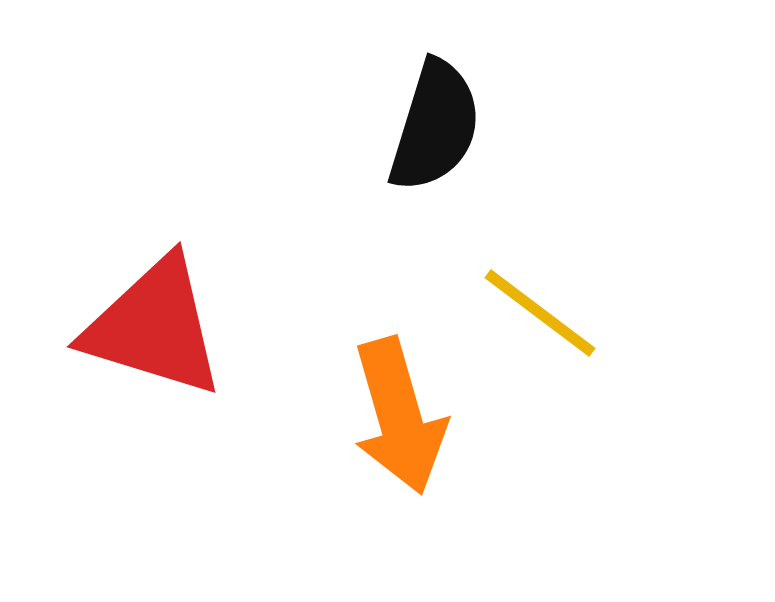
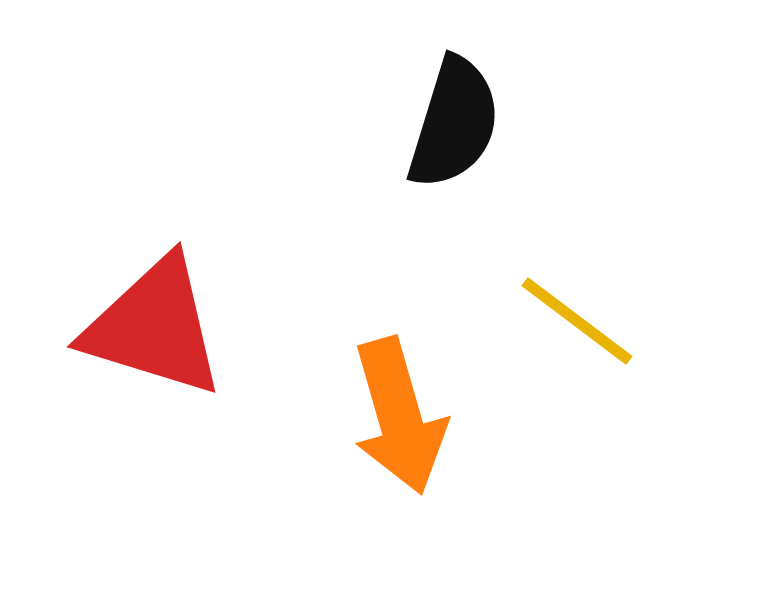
black semicircle: moved 19 px right, 3 px up
yellow line: moved 37 px right, 8 px down
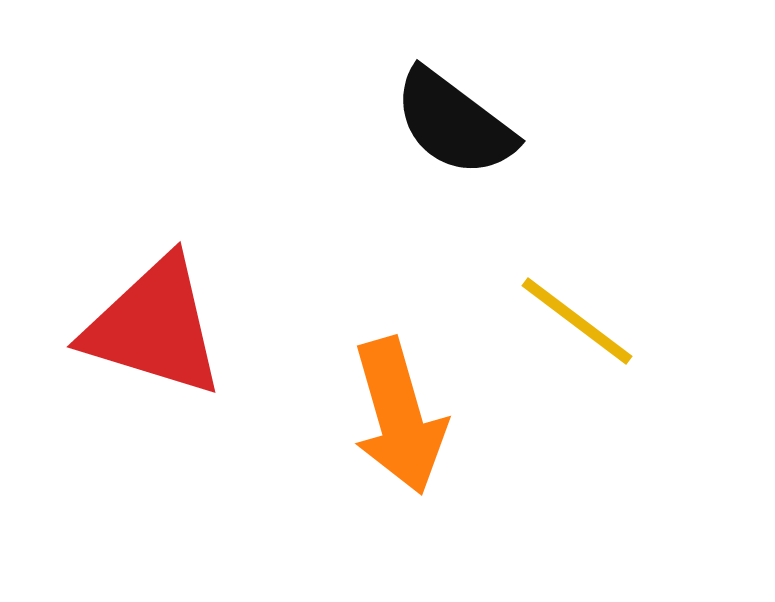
black semicircle: rotated 110 degrees clockwise
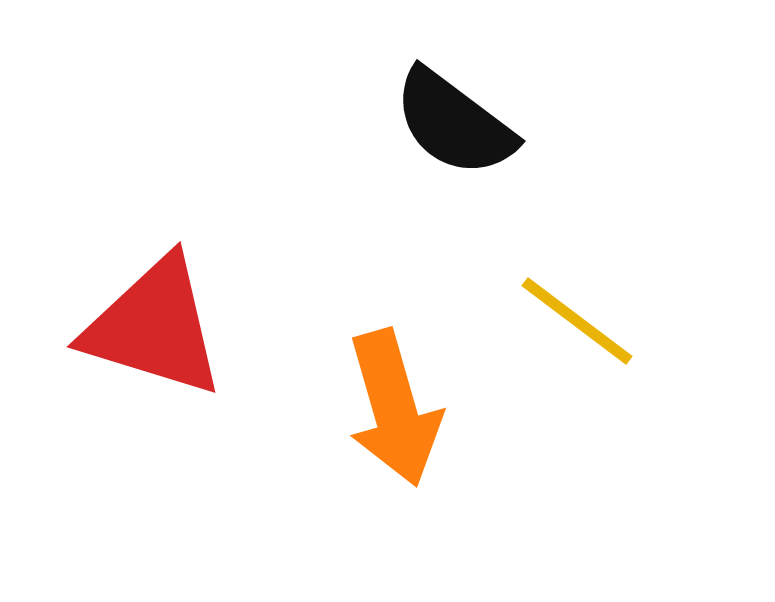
orange arrow: moved 5 px left, 8 px up
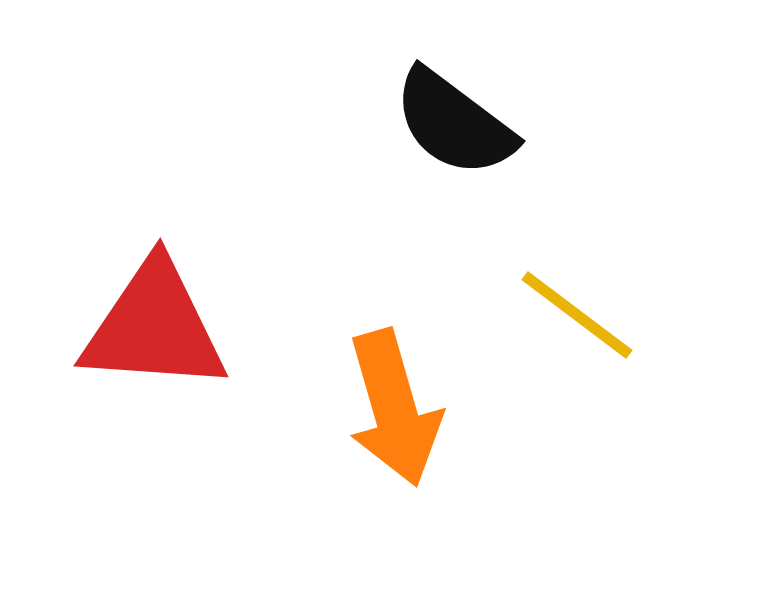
yellow line: moved 6 px up
red triangle: rotated 13 degrees counterclockwise
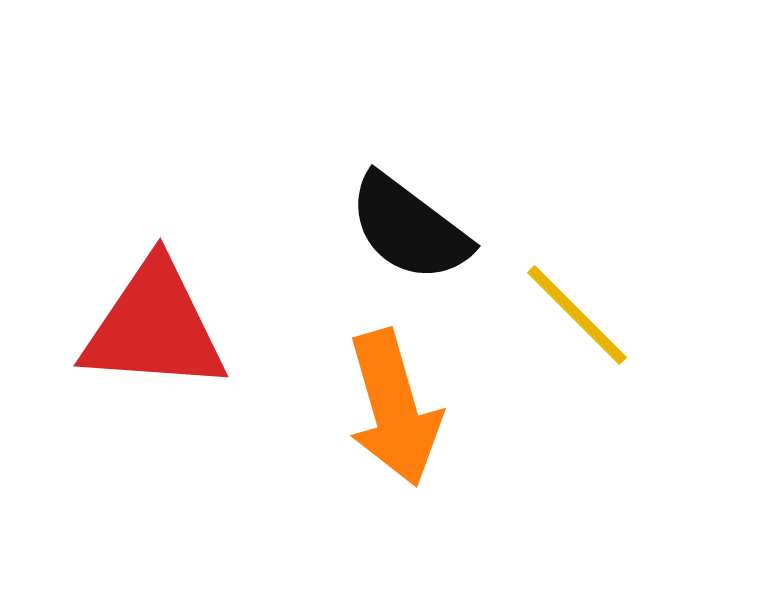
black semicircle: moved 45 px left, 105 px down
yellow line: rotated 8 degrees clockwise
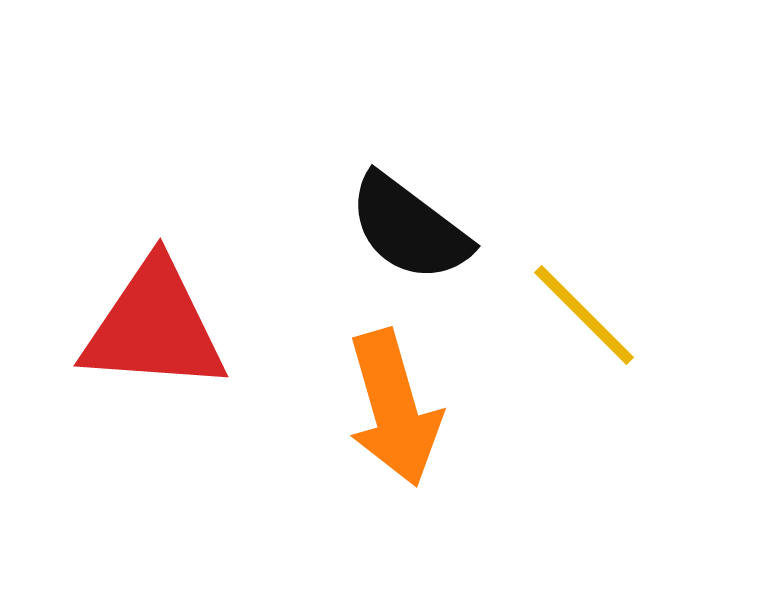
yellow line: moved 7 px right
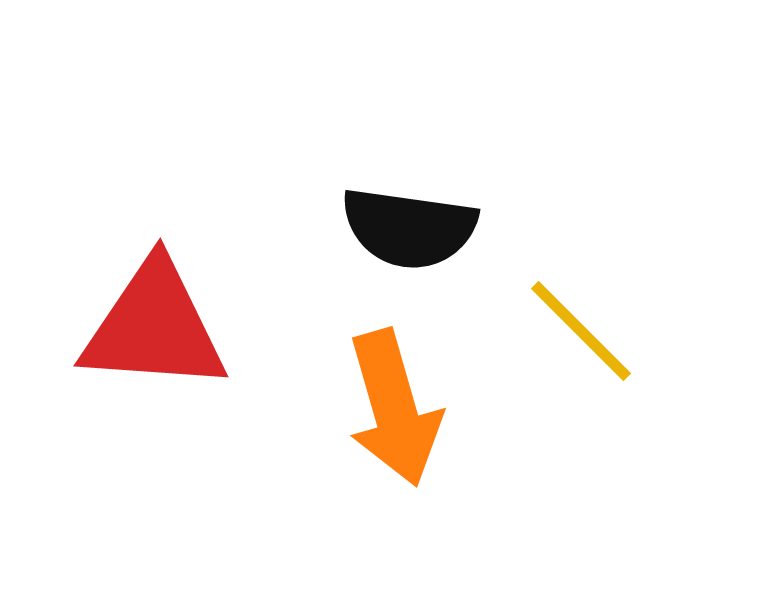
black semicircle: rotated 29 degrees counterclockwise
yellow line: moved 3 px left, 16 px down
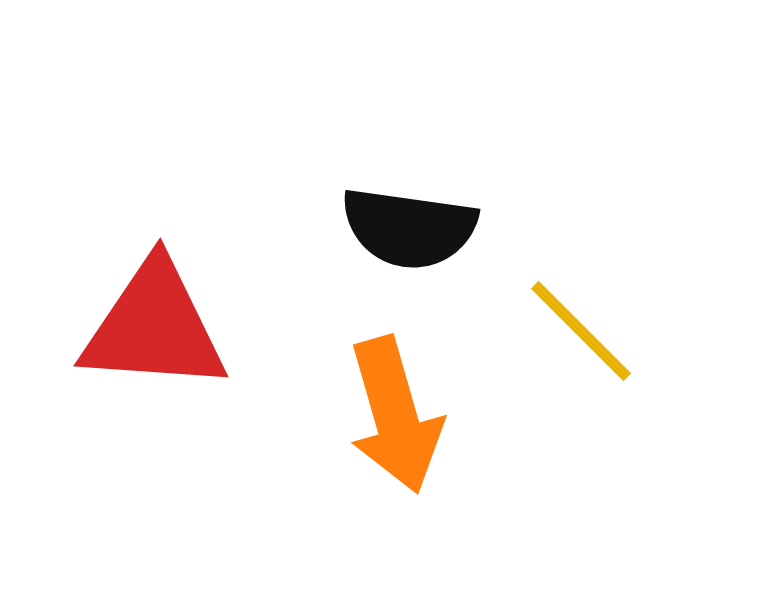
orange arrow: moved 1 px right, 7 px down
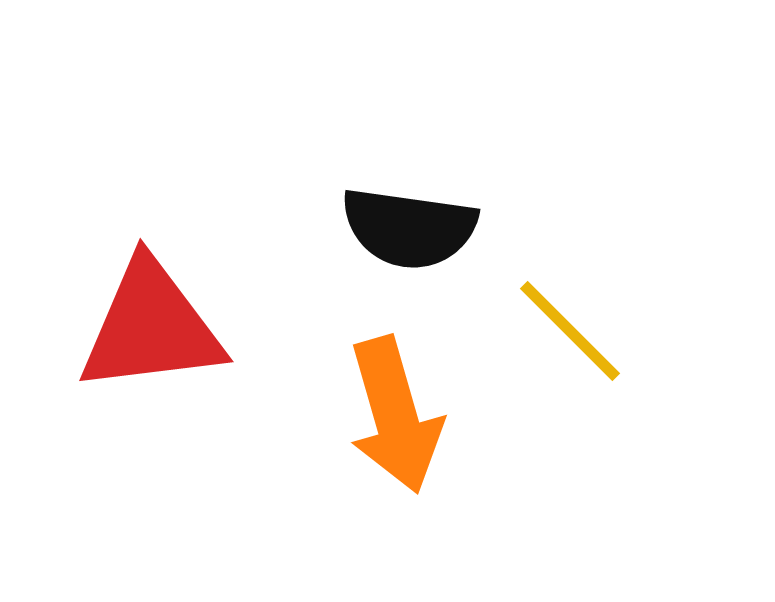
red triangle: moved 3 px left; rotated 11 degrees counterclockwise
yellow line: moved 11 px left
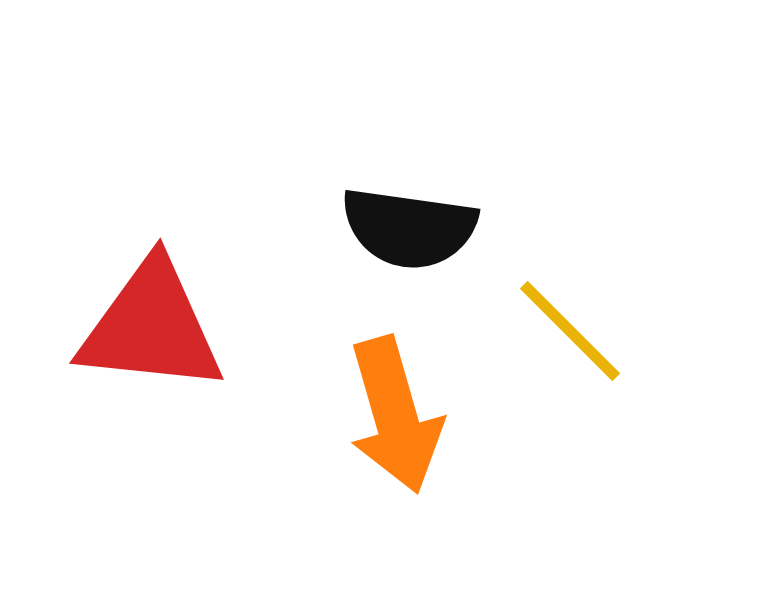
red triangle: rotated 13 degrees clockwise
